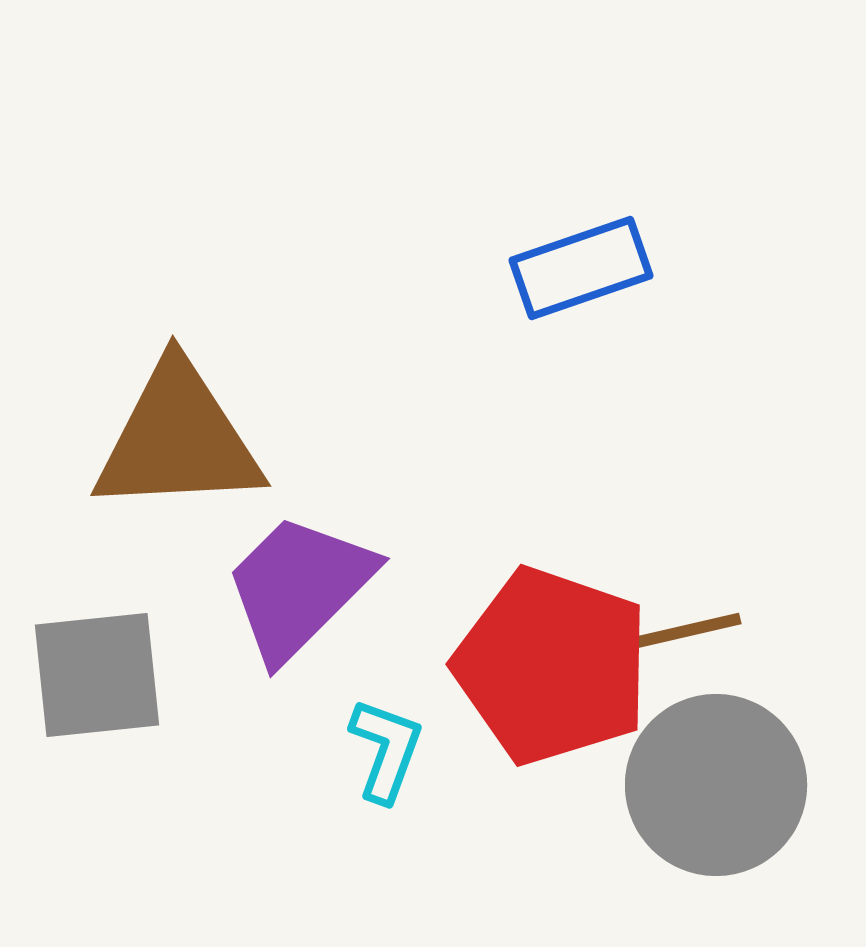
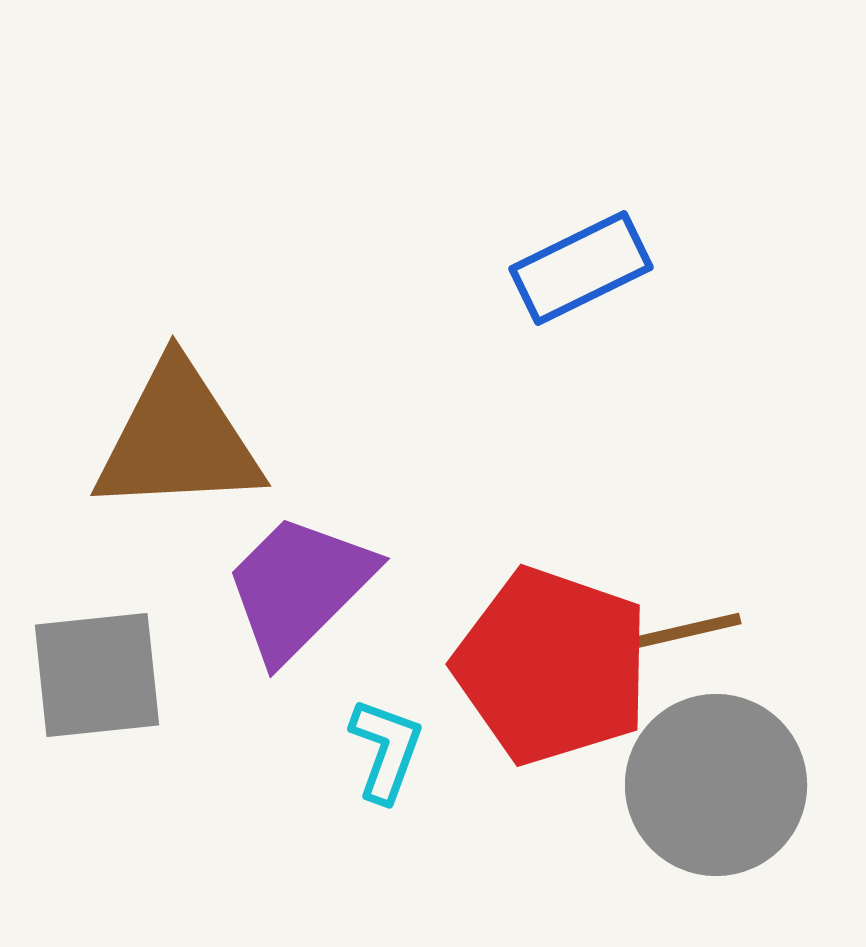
blue rectangle: rotated 7 degrees counterclockwise
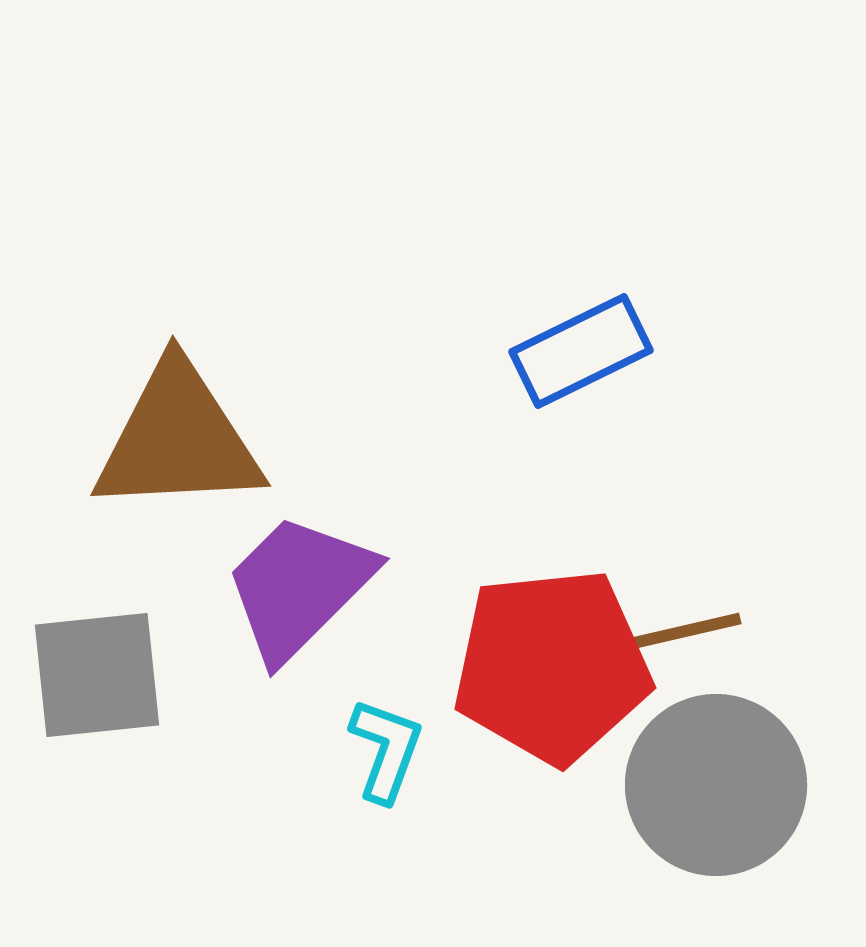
blue rectangle: moved 83 px down
red pentagon: rotated 25 degrees counterclockwise
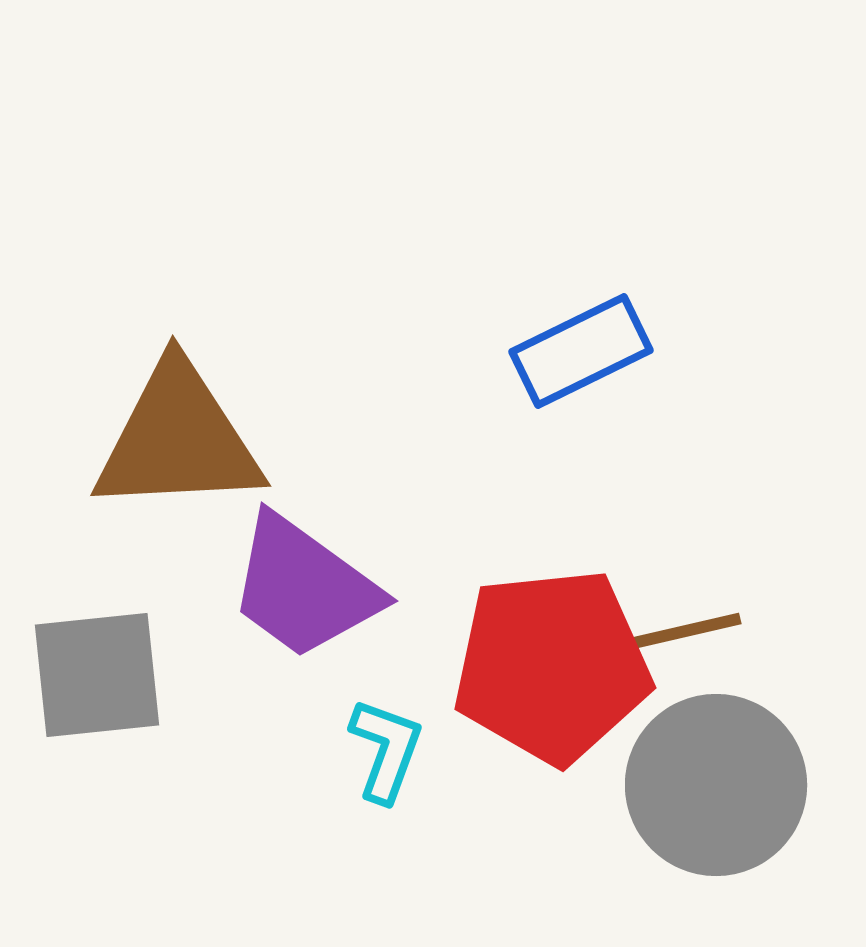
purple trapezoid: moved 5 px right; rotated 99 degrees counterclockwise
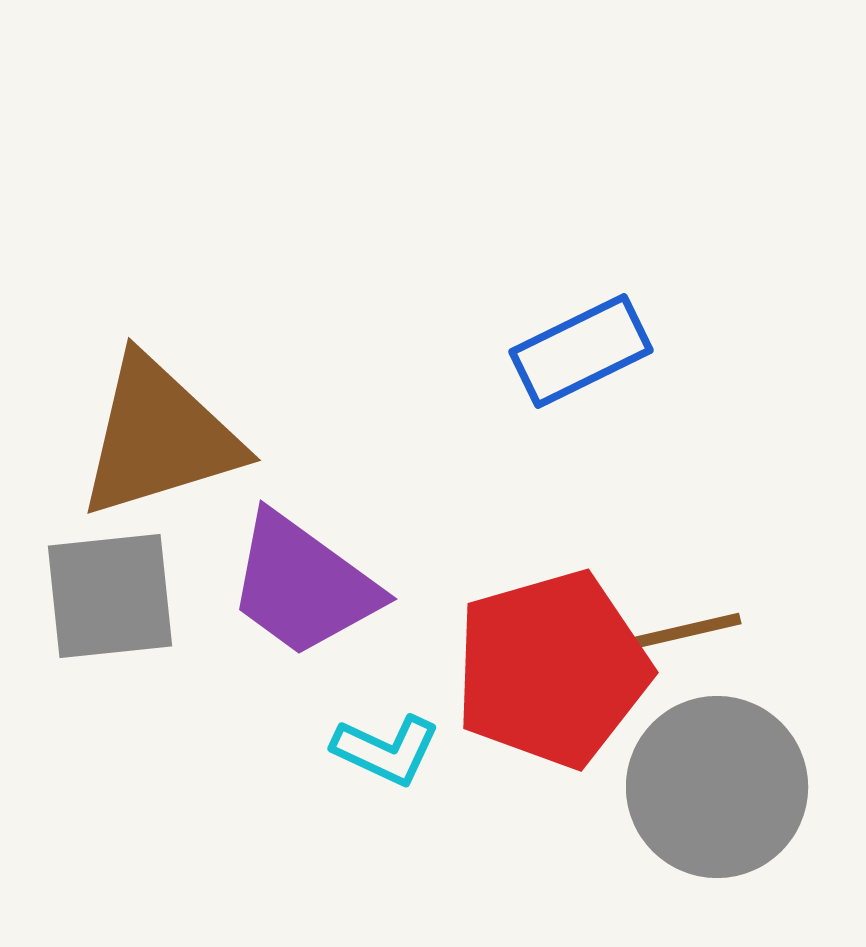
brown triangle: moved 19 px left, 2 px up; rotated 14 degrees counterclockwise
purple trapezoid: moved 1 px left, 2 px up
red pentagon: moved 3 px down; rotated 10 degrees counterclockwise
gray square: moved 13 px right, 79 px up
cyan L-shape: rotated 95 degrees clockwise
gray circle: moved 1 px right, 2 px down
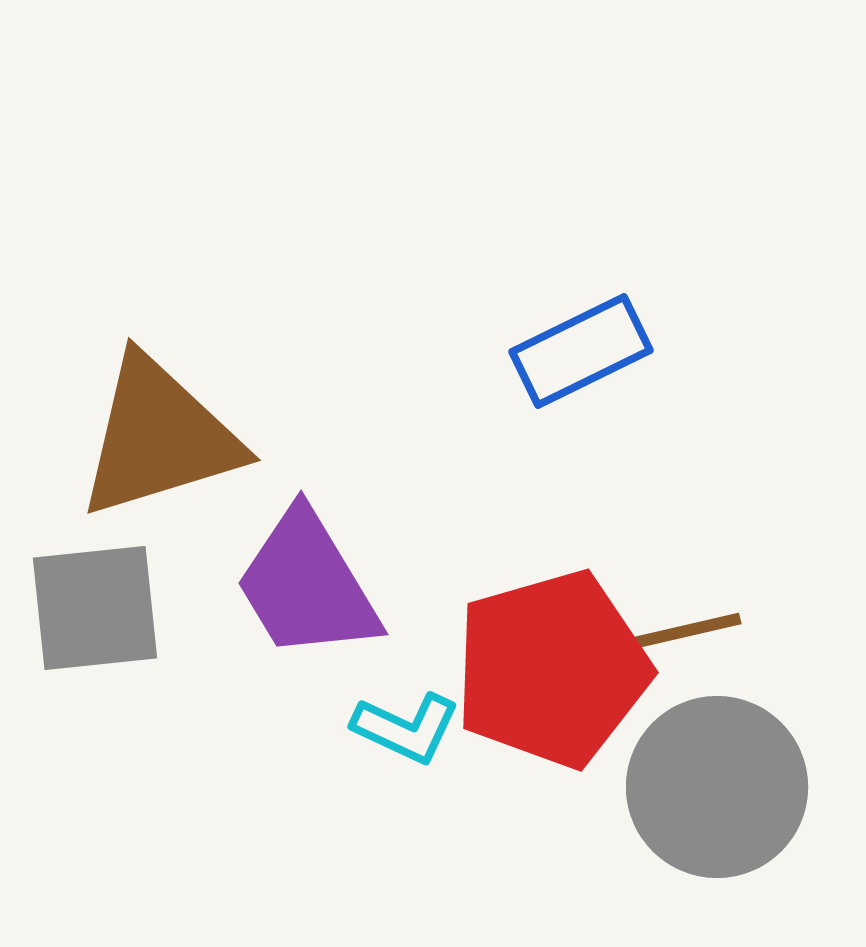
purple trapezoid: moved 4 px right; rotated 23 degrees clockwise
gray square: moved 15 px left, 12 px down
cyan L-shape: moved 20 px right, 22 px up
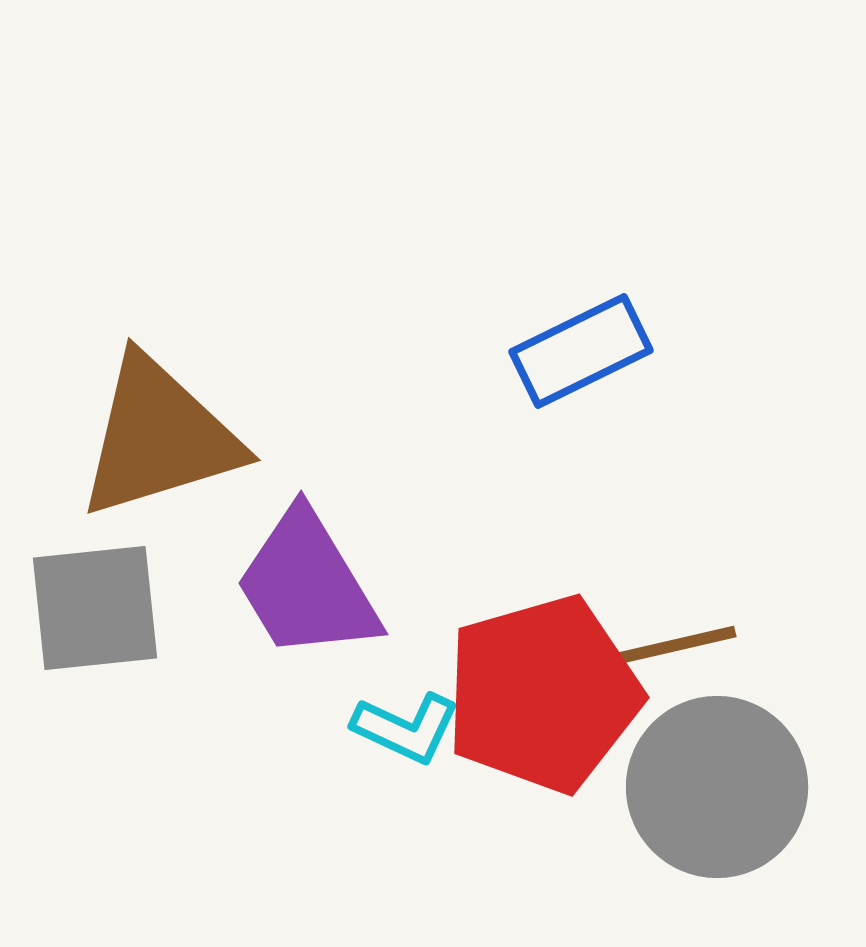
brown line: moved 5 px left, 13 px down
red pentagon: moved 9 px left, 25 px down
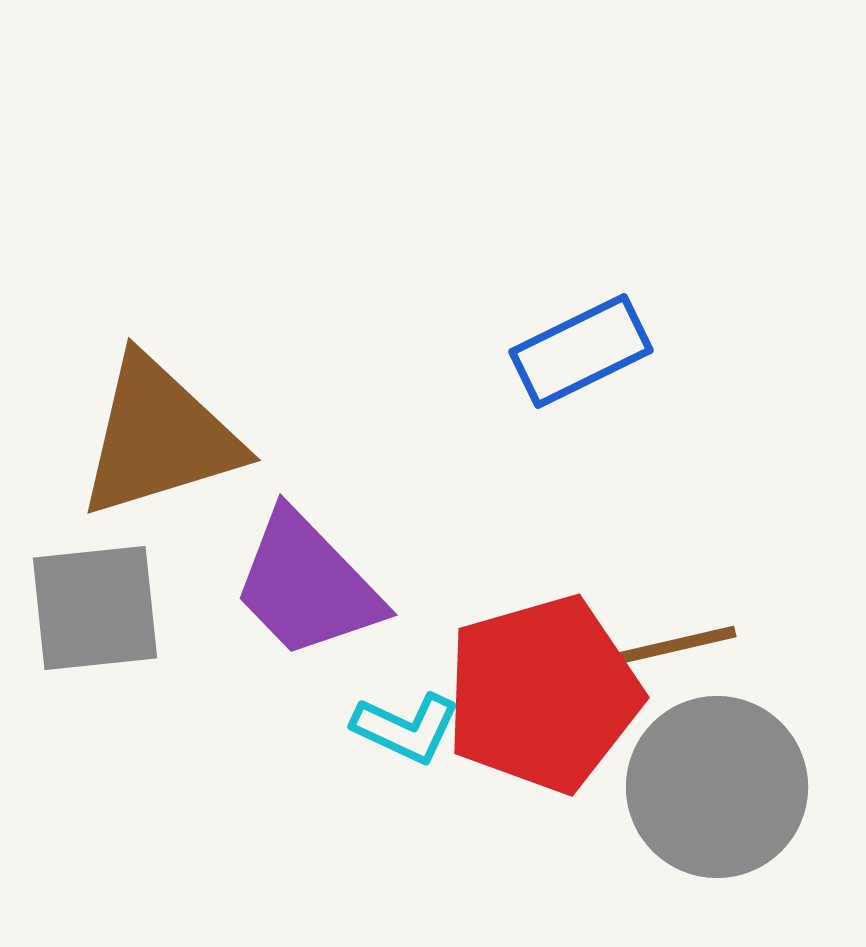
purple trapezoid: rotated 13 degrees counterclockwise
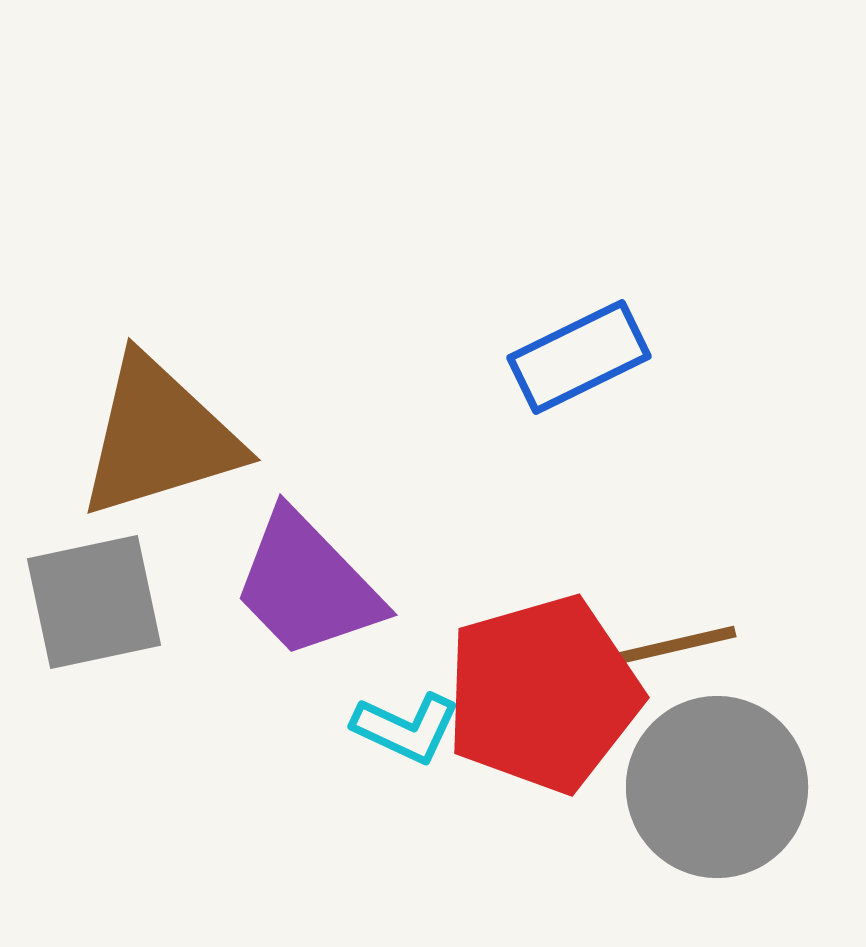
blue rectangle: moved 2 px left, 6 px down
gray square: moved 1 px left, 6 px up; rotated 6 degrees counterclockwise
